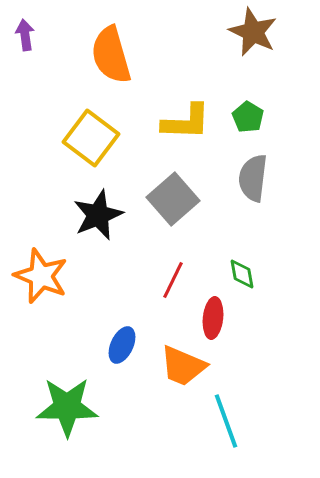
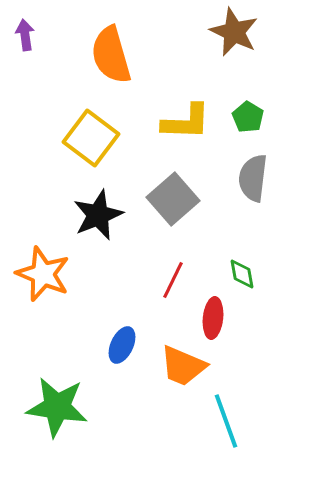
brown star: moved 19 px left
orange star: moved 2 px right, 2 px up
green star: moved 10 px left; rotated 8 degrees clockwise
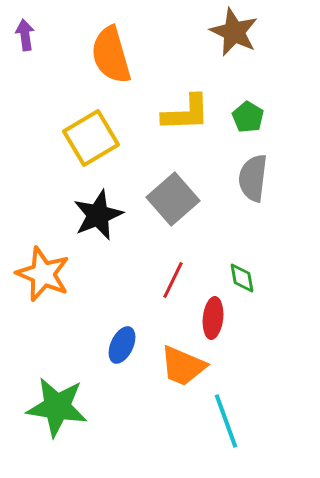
yellow L-shape: moved 9 px up; rotated 4 degrees counterclockwise
yellow square: rotated 22 degrees clockwise
green diamond: moved 4 px down
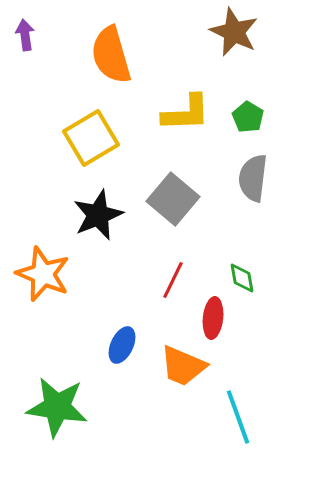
gray square: rotated 9 degrees counterclockwise
cyan line: moved 12 px right, 4 px up
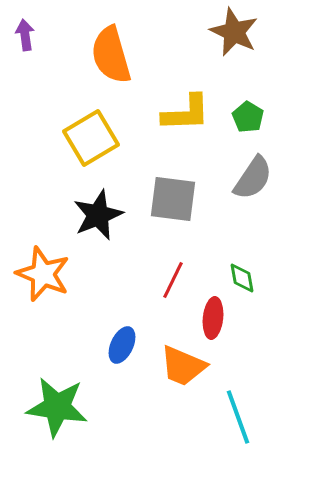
gray semicircle: rotated 153 degrees counterclockwise
gray square: rotated 33 degrees counterclockwise
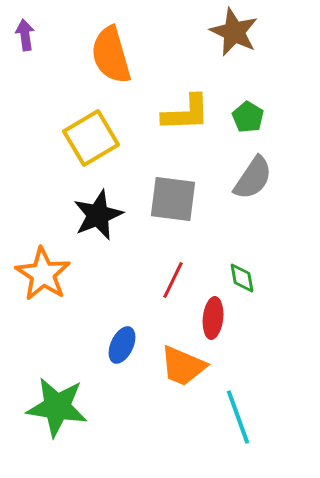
orange star: rotated 10 degrees clockwise
